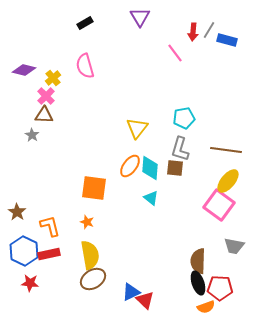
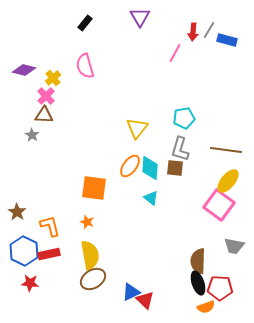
black rectangle: rotated 21 degrees counterclockwise
pink line: rotated 66 degrees clockwise
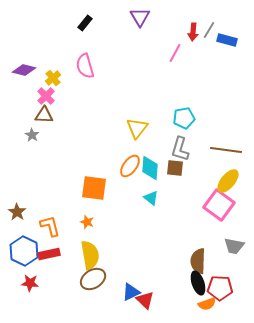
orange semicircle: moved 1 px right, 3 px up
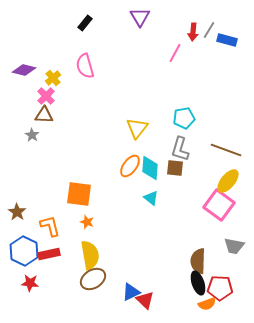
brown line: rotated 12 degrees clockwise
orange square: moved 15 px left, 6 px down
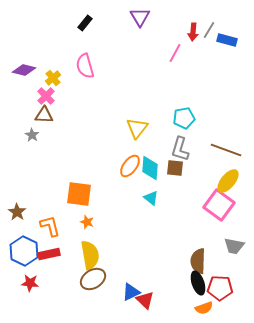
orange semicircle: moved 3 px left, 4 px down
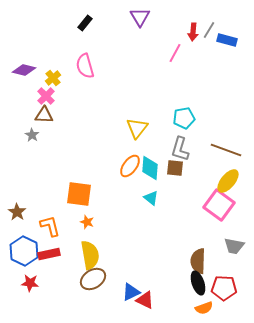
red pentagon: moved 4 px right
red triangle: rotated 18 degrees counterclockwise
